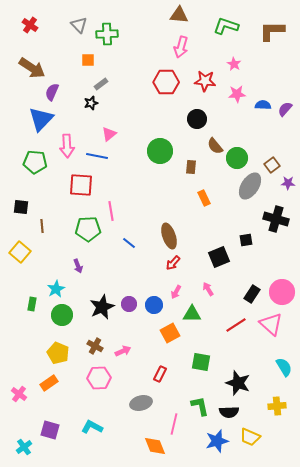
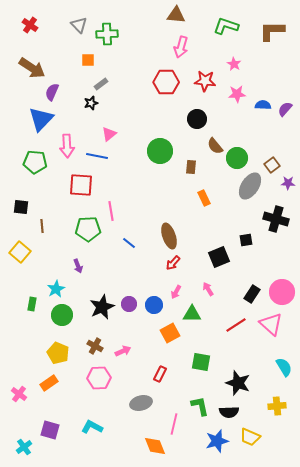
brown triangle at (179, 15): moved 3 px left
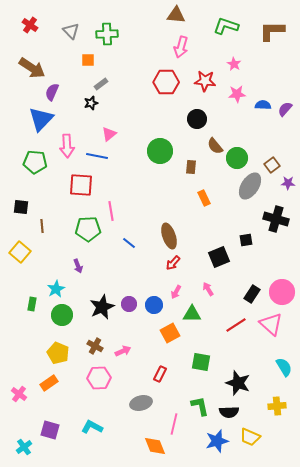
gray triangle at (79, 25): moved 8 px left, 6 px down
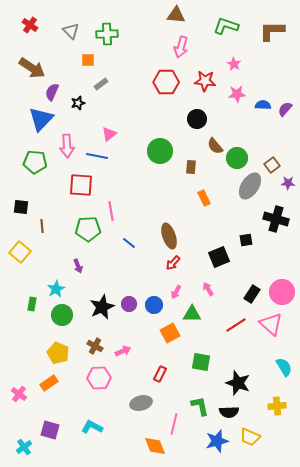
black star at (91, 103): moved 13 px left
